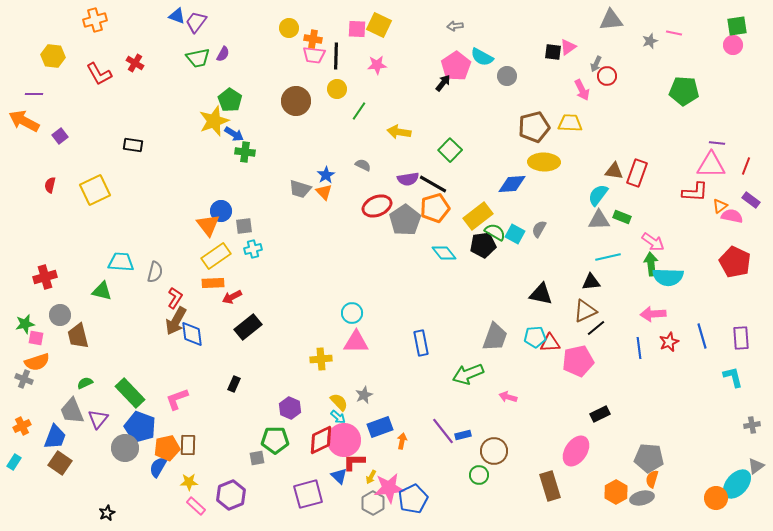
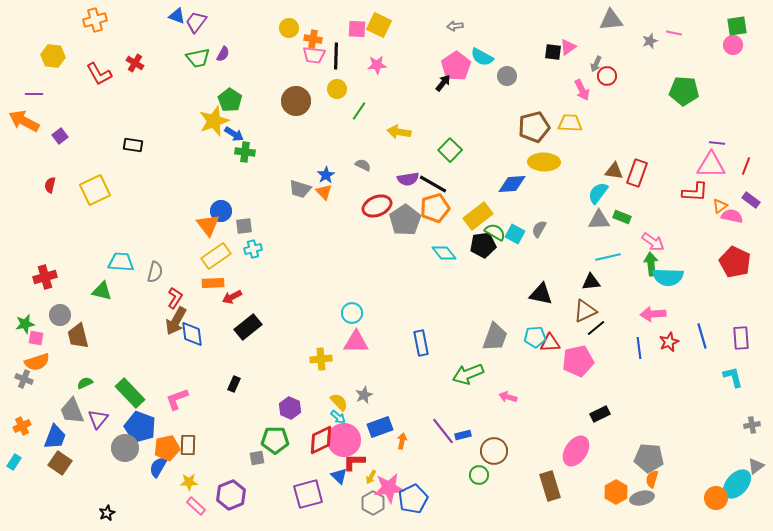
cyan semicircle at (598, 195): moved 2 px up
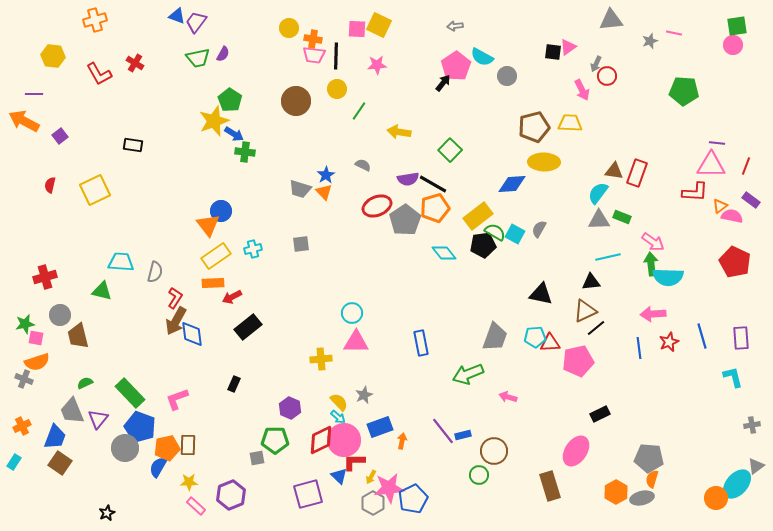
gray square at (244, 226): moved 57 px right, 18 px down
